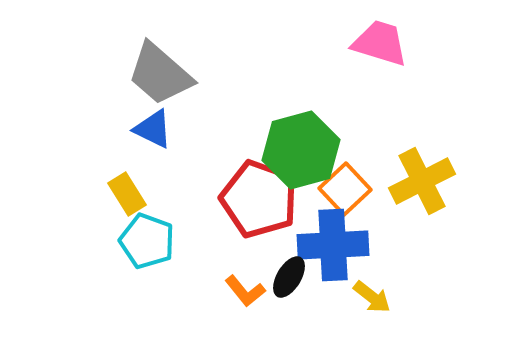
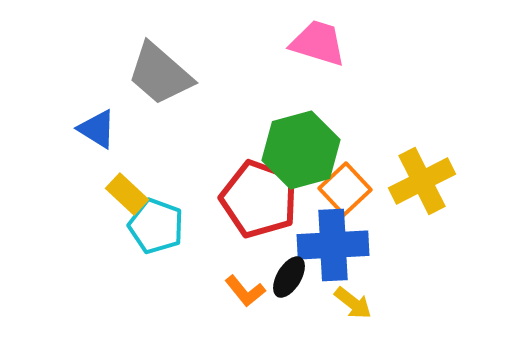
pink trapezoid: moved 62 px left
blue triangle: moved 56 px left; rotated 6 degrees clockwise
yellow rectangle: rotated 15 degrees counterclockwise
cyan pentagon: moved 9 px right, 15 px up
yellow arrow: moved 19 px left, 6 px down
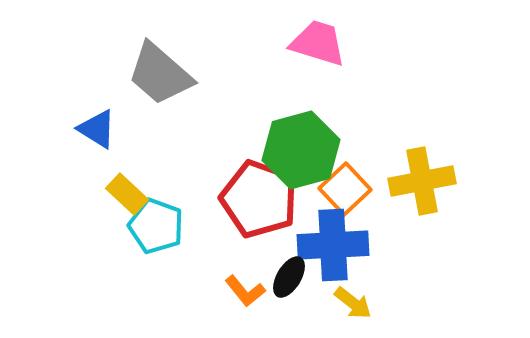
yellow cross: rotated 16 degrees clockwise
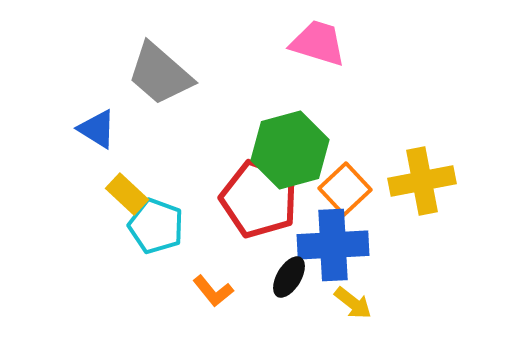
green hexagon: moved 11 px left
orange L-shape: moved 32 px left
